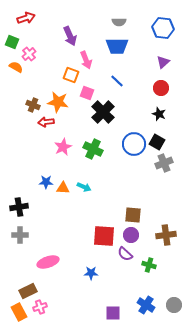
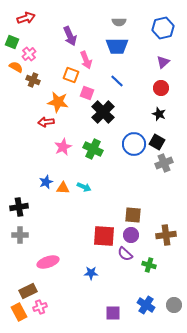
blue hexagon at (163, 28): rotated 20 degrees counterclockwise
brown cross at (33, 105): moved 25 px up
blue star at (46, 182): rotated 24 degrees counterclockwise
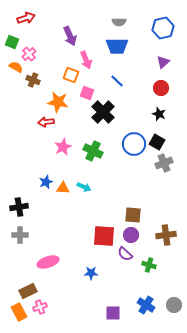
green cross at (93, 149): moved 2 px down
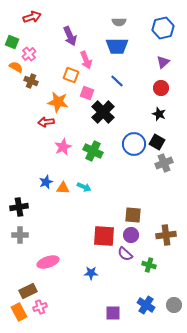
red arrow at (26, 18): moved 6 px right, 1 px up
brown cross at (33, 80): moved 2 px left, 1 px down
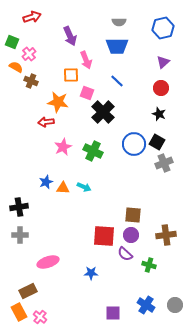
orange square at (71, 75): rotated 21 degrees counterclockwise
gray circle at (174, 305): moved 1 px right
pink cross at (40, 307): moved 10 px down; rotated 32 degrees counterclockwise
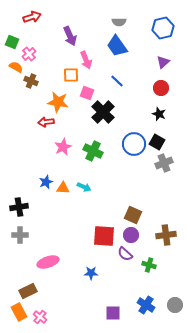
blue trapezoid at (117, 46): rotated 55 degrees clockwise
brown square at (133, 215): rotated 18 degrees clockwise
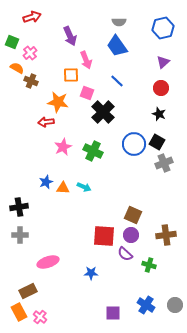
pink cross at (29, 54): moved 1 px right, 1 px up
orange semicircle at (16, 67): moved 1 px right, 1 px down
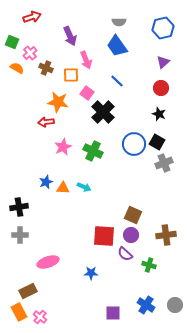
brown cross at (31, 81): moved 15 px right, 13 px up
pink square at (87, 93): rotated 16 degrees clockwise
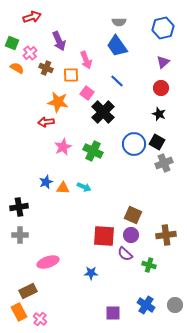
purple arrow at (70, 36): moved 11 px left, 5 px down
green square at (12, 42): moved 1 px down
pink cross at (40, 317): moved 2 px down
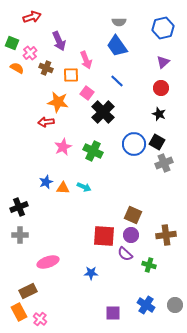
black cross at (19, 207): rotated 12 degrees counterclockwise
